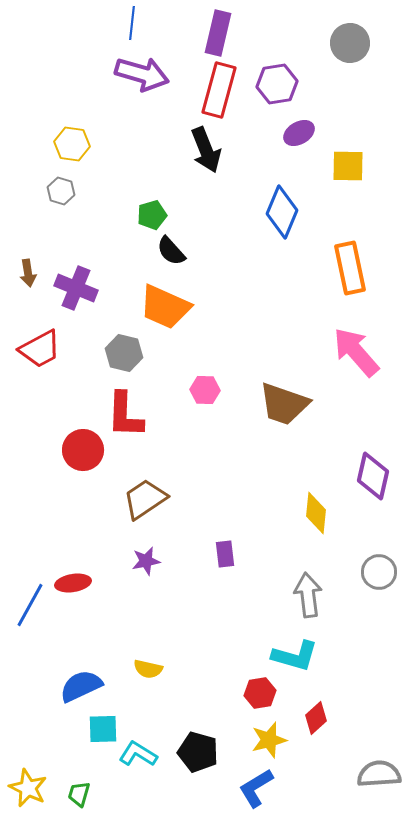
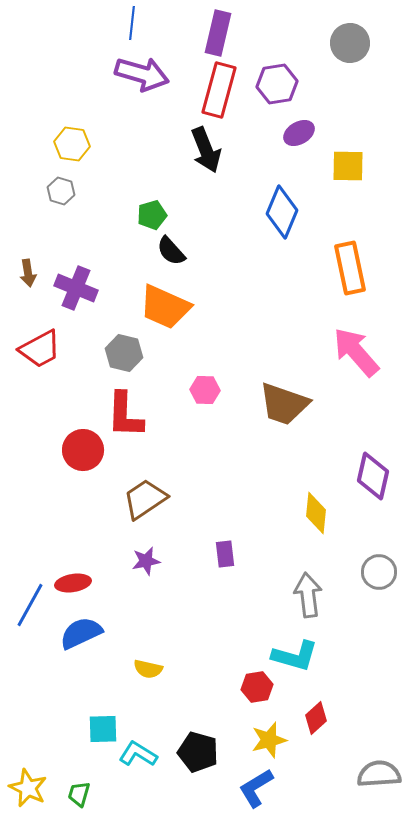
blue semicircle at (81, 686): moved 53 px up
red hexagon at (260, 693): moved 3 px left, 6 px up
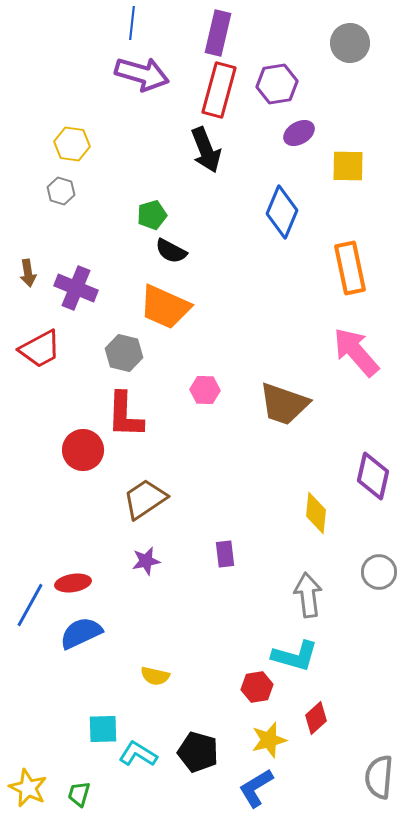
black semicircle at (171, 251): rotated 20 degrees counterclockwise
yellow semicircle at (148, 669): moved 7 px right, 7 px down
gray semicircle at (379, 774): moved 3 px down; rotated 81 degrees counterclockwise
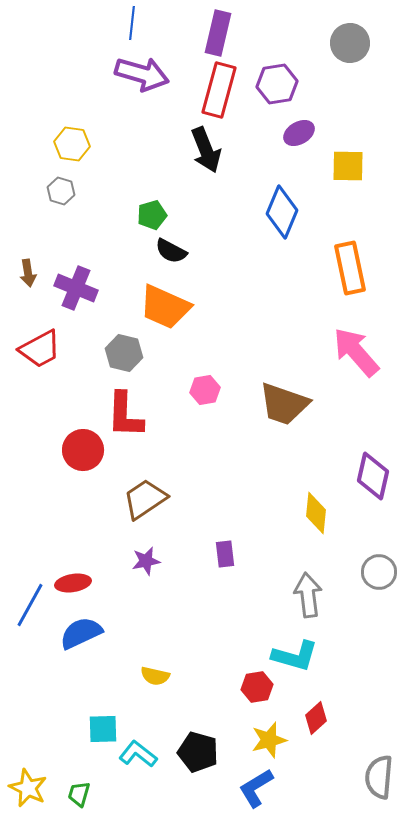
pink hexagon at (205, 390): rotated 12 degrees counterclockwise
cyan L-shape at (138, 754): rotated 6 degrees clockwise
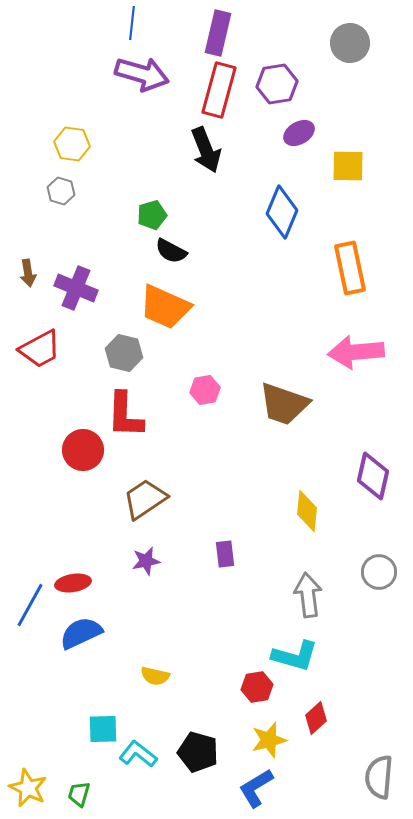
pink arrow at (356, 352): rotated 54 degrees counterclockwise
yellow diamond at (316, 513): moved 9 px left, 2 px up
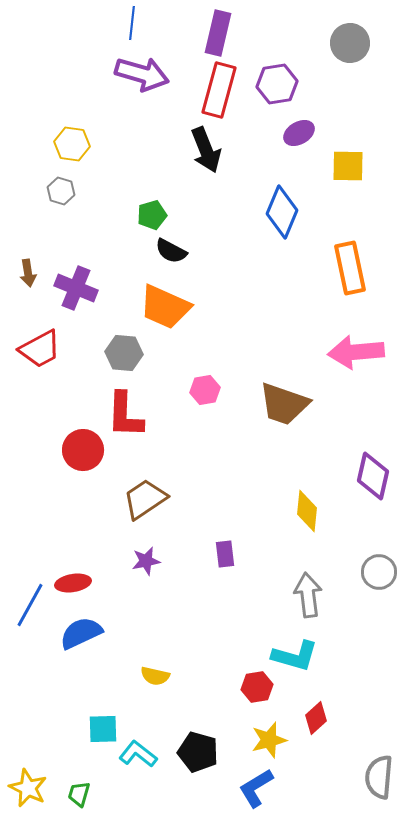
gray hexagon at (124, 353): rotated 9 degrees counterclockwise
